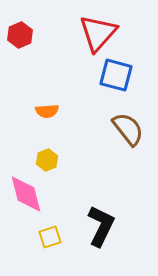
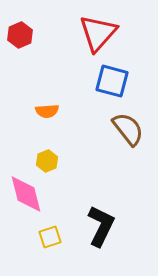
blue square: moved 4 px left, 6 px down
yellow hexagon: moved 1 px down
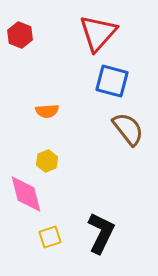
red hexagon: rotated 15 degrees counterclockwise
black L-shape: moved 7 px down
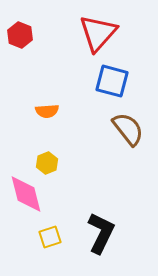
yellow hexagon: moved 2 px down
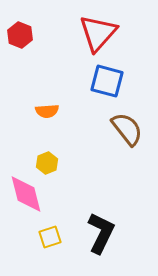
blue square: moved 5 px left
brown semicircle: moved 1 px left
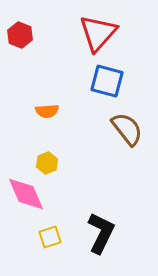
pink diamond: rotated 9 degrees counterclockwise
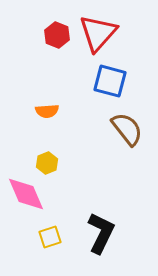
red hexagon: moved 37 px right
blue square: moved 3 px right
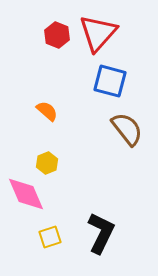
orange semicircle: rotated 135 degrees counterclockwise
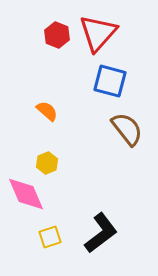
black L-shape: rotated 27 degrees clockwise
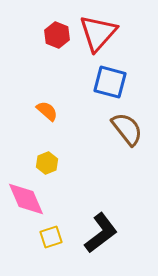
blue square: moved 1 px down
pink diamond: moved 5 px down
yellow square: moved 1 px right
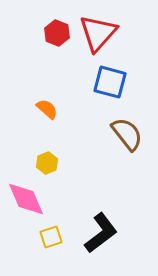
red hexagon: moved 2 px up
orange semicircle: moved 2 px up
brown semicircle: moved 5 px down
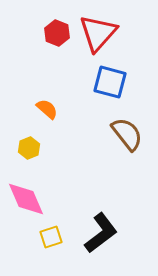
yellow hexagon: moved 18 px left, 15 px up
